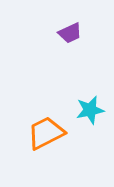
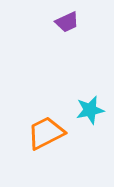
purple trapezoid: moved 3 px left, 11 px up
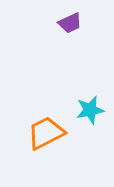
purple trapezoid: moved 3 px right, 1 px down
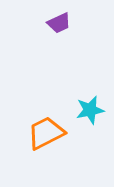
purple trapezoid: moved 11 px left
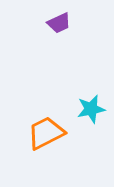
cyan star: moved 1 px right, 1 px up
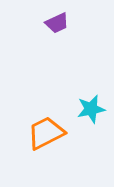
purple trapezoid: moved 2 px left
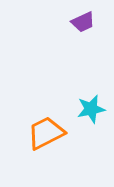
purple trapezoid: moved 26 px right, 1 px up
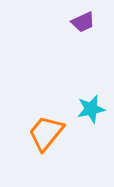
orange trapezoid: rotated 24 degrees counterclockwise
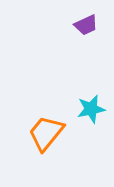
purple trapezoid: moved 3 px right, 3 px down
